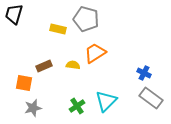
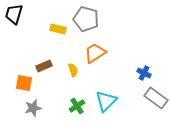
yellow semicircle: moved 5 px down; rotated 64 degrees clockwise
gray rectangle: moved 5 px right
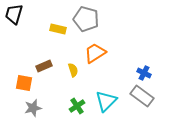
gray rectangle: moved 14 px left, 2 px up
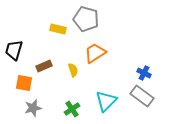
black trapezoid: moved 36 px down
green cross: moved 5 px left, 3 px down
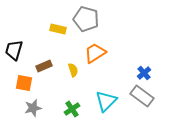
blue cross: rotated 24 degrees clockwise
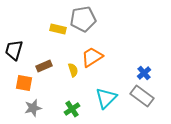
gray pentagon: moved 3 px left; rotated 25 degrees counterclockwise
orange trapezoid: moved 3 px left, 4 px down
cyan triangle: moved 3 px up
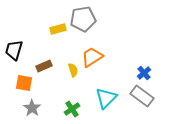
yellow rectangle: rotated 28 degrees counterclockwise
gray star: moved 1 px left; rotated 24 degrees counterclockwise
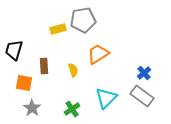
gray pentagon: moved 1 px down
orange trapezoid: moved 6 px right, 3 px up
brown rectangle: rotated 70 degrees counterclockwise
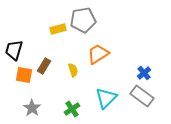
brown rectangle: rotated 35 degrees clockwise
orange square: moved 8 px up
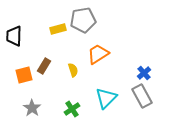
black trapezoid: moved 14 px up; rotated 15 degrees counterclockwise
orange square: rotated 24 degrees counterclockwise
gray rectangle: rotated 25 degrees clockwise
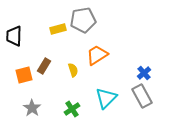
orange trapezoid: moved 1 px left, 1 px down
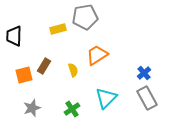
gray pentagon: moved 2 px right, 3 px up
gray rectangle: moved 5 px right, 2 px down
gray star: rotated 18 degrees clockwise
